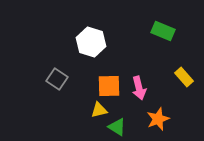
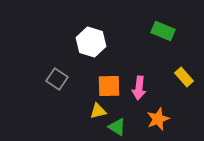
pink arrow: rotated 20 degrees clockwise
yellow triangle: moved 1 px left, 1 px down
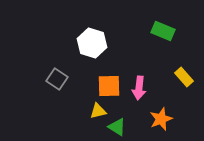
white hexagon: moved 1 px right, 1 px down
orange star: moved 3 px right
